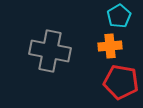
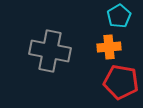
orange cross: moved 1 px left, 1 px down
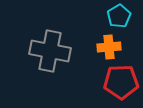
red pentagon: rotated 12 degrees counterclockwise
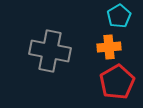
red pentagon: moved 4 px left; rotated 28 degrees counterclockwise
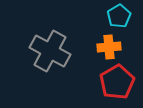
gray cross: rotated 18 degrees clockwise
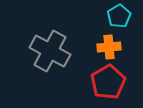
red pentagon: moved 9 px left
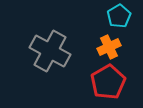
orange cross: rotated 20 degrees counterclockwise
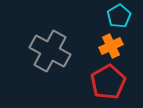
orange cross: moved 2 px right, 1 px up
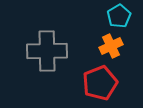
gray cross: moved 3 px left; rotated 30 degrees counterclockwise
red pentagon: moved 8 px left, 1 px down; rotated 8 degrees clockwise
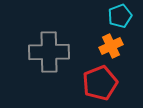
cyan pentagon: moved 1 px right; rotated 10 degrees clockwise
gray cross: moved 2 px right, 1 px down
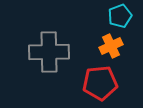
red pentagon: rotated 16 degrees clockwise
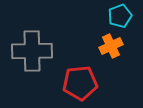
gray cross: moved 17 px left, 1 px up
red pentagon: moved 20 px left
